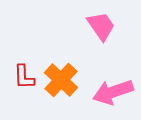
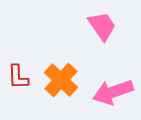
pink trapezoid: moved 1 px right
red L-shape: moved 6 px left
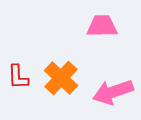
pink trapezoid: rotated 56 degrees counterclockwise
orange cross: moved 2 px up
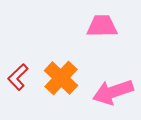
red L-shape: rotated 48 degrees clockwise
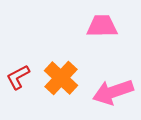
red L-shape: rotated 16 degrees clockwise
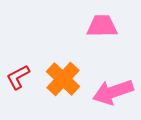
orange cross: moved 2 px right, 1 px down
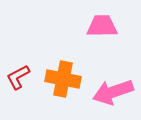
orange cross: rotated 32 degrees counterclockwise
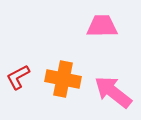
pink arrow: rotated 57 degrees clockwise
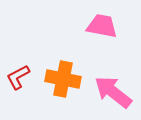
pink trapezoid: rotated 12 degrees clockwise
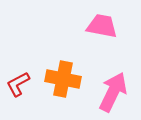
red L-shape: moved 7 px down
pink arrow: rotated 78 degrees clockwise
